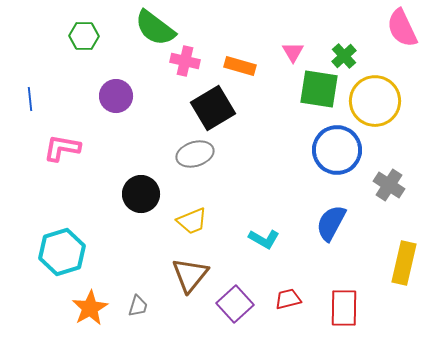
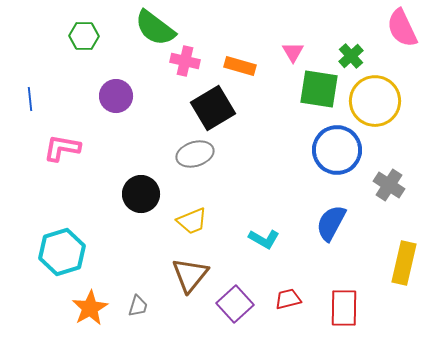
green cross: moved 7 px right
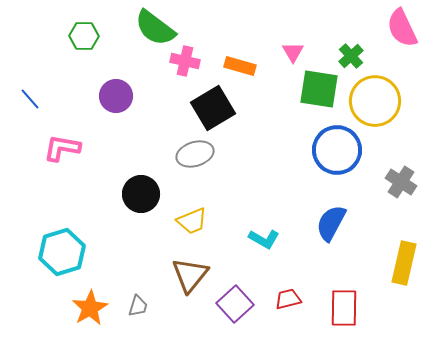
blue line: rotated 35 degrees counterclockwise
gray cross: moved 12 px right, 3 px up
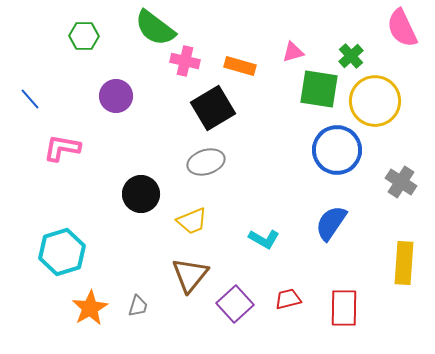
pink triangle: rotated 45 degrees clockwise
gray ellipse: moved 11 px right, 8 px down
blue semicircle: rotated 6 degrees clockwise
yellow rectangle: rotated 9 degrees counterclockwise
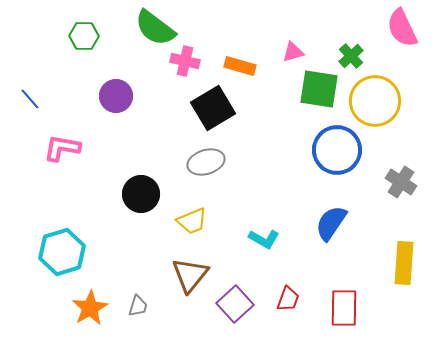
red trapezoid: rotated 124 degrees clockwise
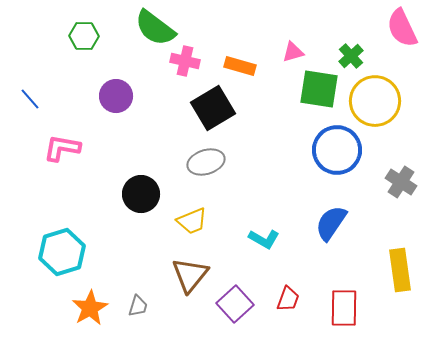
yellow rectangle: moved 4 px left, 7 px down; rotated 12 degrees counterclockwise
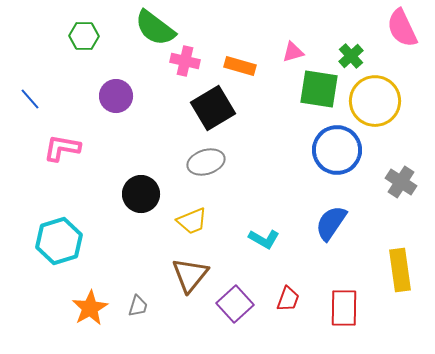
cyan hexagon: moved 3 px left, 11 px up
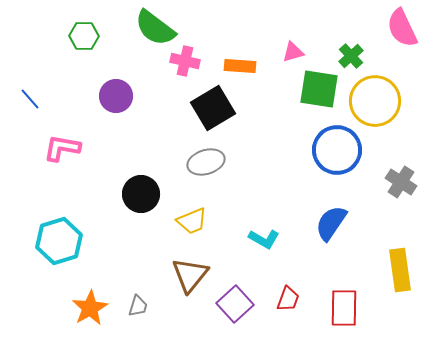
orange rectangle: rotated 12 degrees counterclockwise
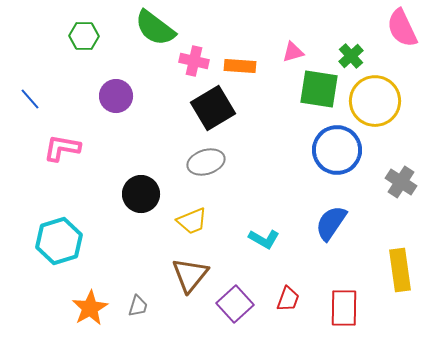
pink cross: moved 9 px right
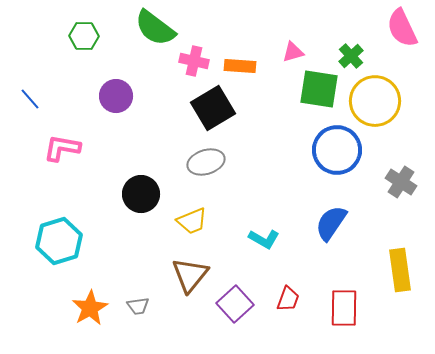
gray trapezoid: rotated 65 degrees clockwise
